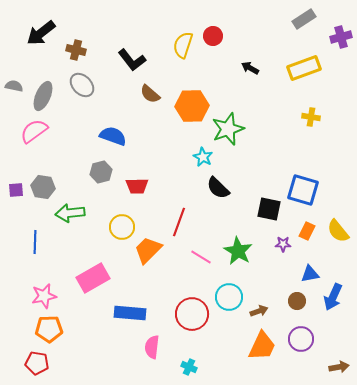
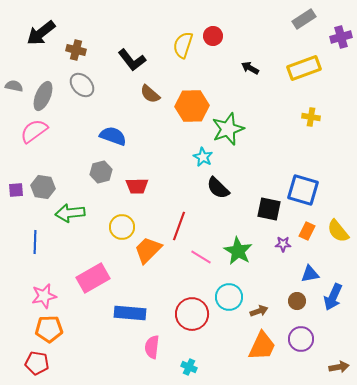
red line at (179, 222): moved 4 px down
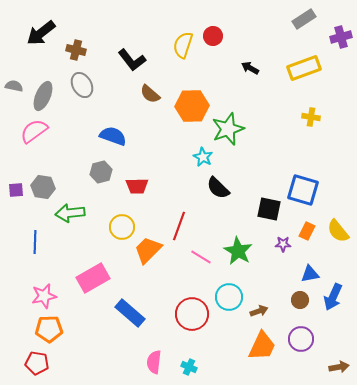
gray ellipse at (82, 85): rotated 15 degrees clockwise
brown circle at (297, 301): moved 3 px right, 1 px up
blue rectangle at (130, 313): rotated 36 degrees clockwise
pink semicircle at (152, 347): moved 2 px right, 15 px down
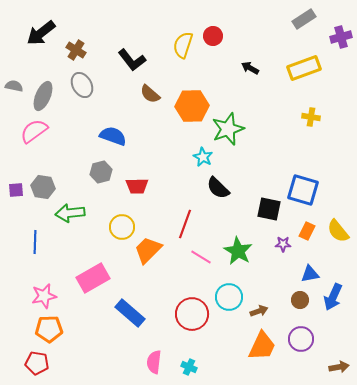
brown cross at (76, 50): rotated 18 degrees clockwise
red line at (179, 226): moved 6 px right, 2 px up
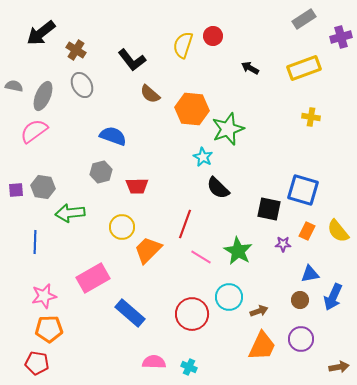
orange hexagon at (192, 106): moved 3 px down; rotated 8 degrees clockwise
pink semicircle at (154, 362): rotated 85 degrees clockwise
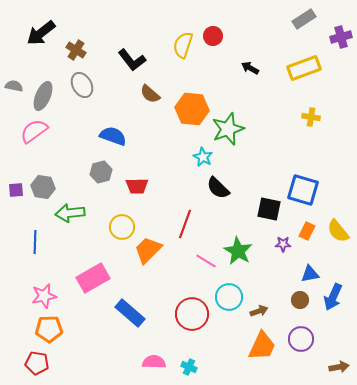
pink line at (201, 257): moved 5 px right, 4 px down
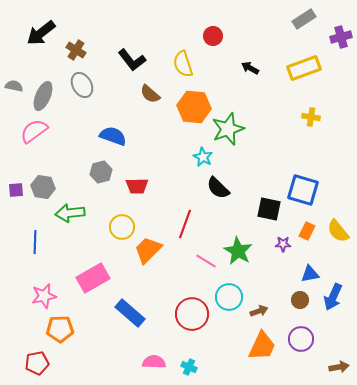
yellow semicircle at (183, 45): moved 19 px down; rotated 36 degrees counterclockwise
orange hexagon at (192, 109): moved 2 px right, 2 px up
orange pentagon at (49, 329): moved 11 px right
red pentagon at (37, 363): rotated 20 degrees counterclockwise
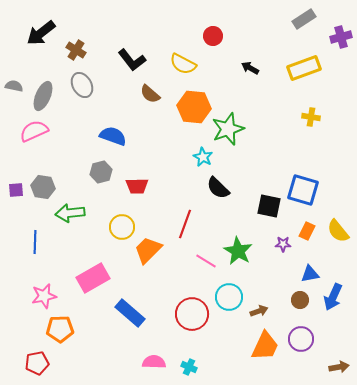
yellow semicircle at (183, 64): rotated 44 degrees counterclockwise
pink semicircle at (34, 131): rotated 12 degrees clockwise
black square at (269, 209): moved 3 px up
orange trapezoid at (262, 346): moved 3 px right
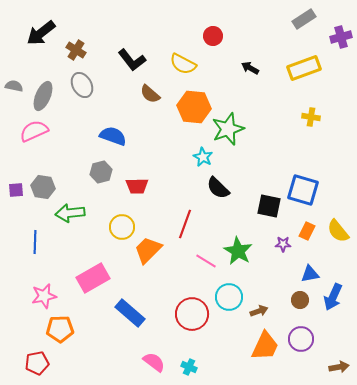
pink semicircle at (154, 362): rotated 35 degrees clockwise
